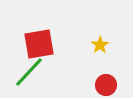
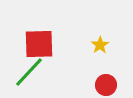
red square: rotated 8 degrees clockwise
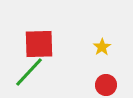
yellow star: moved 2 px right, 2 px down
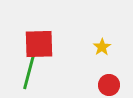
green line: rotated 28 degrees counterclockwise
red circle: moved 3 px right
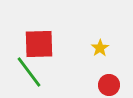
yellow star: moved 2 px left, 1 px down
green line: rotated 52 degrees counterclockwise
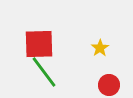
green line: moved 15 px right
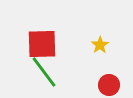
red square: moved 3 px right
yellow star: moved 3 px up
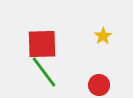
yellow star: moved 3 px right, 9 px up
red circle: moved 10 px left
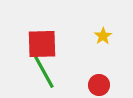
green line: rotated 8 degrees clockwise
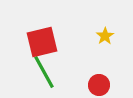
yellow star: moved 2 px right
red square: moved 2 px up; rotated 12 degrees counterclockwise
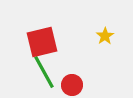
red circle: moved 27 px left
